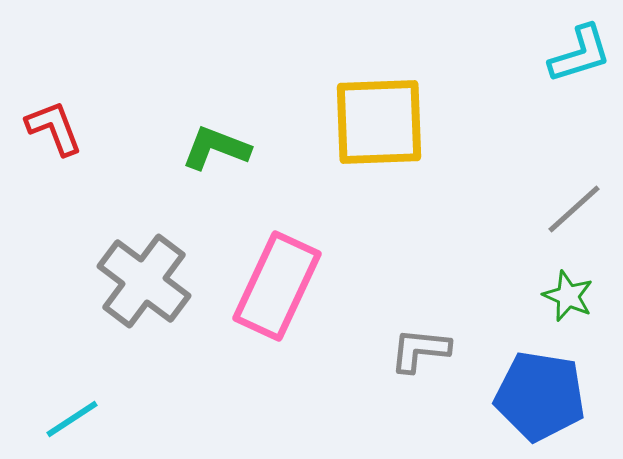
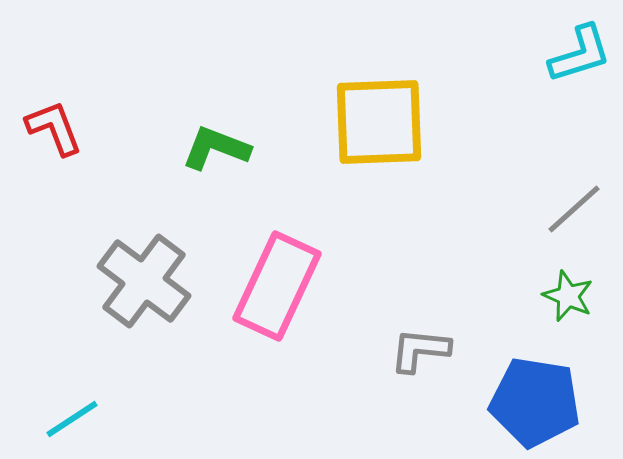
blue pentagon: moved 5 px left, 6 px down
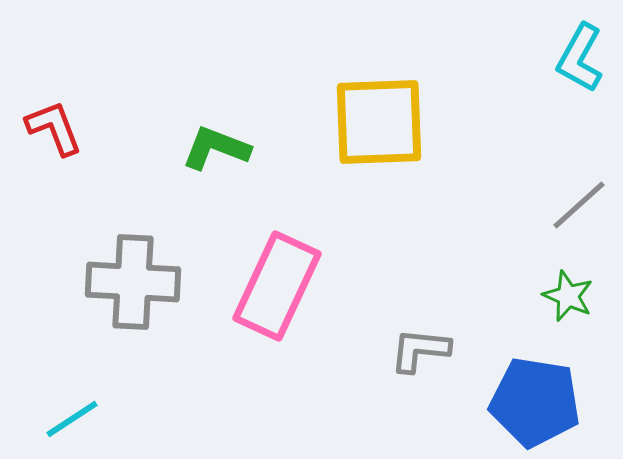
cyan L-shape: moved 4 px down; rotated 136 degrees clockwise
gray line: moved 5 px right, 4 px up
gray cross: moved 11 px left, 1 px down; rotated 34 degrees counterclockwise
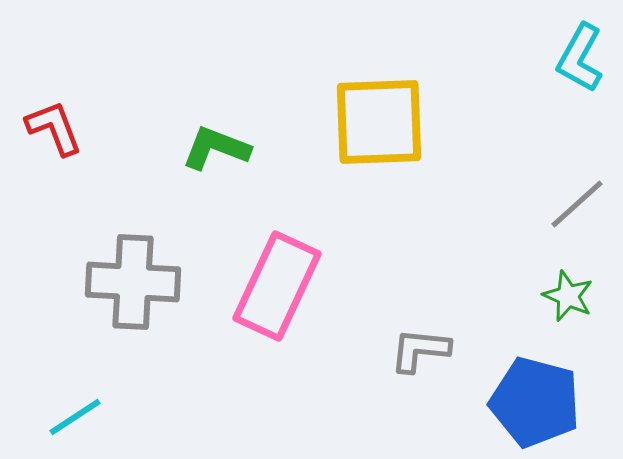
gray line: moved 2 px left, 1 px up
blue pentagon: rotated 6 degrees clockwise
cyan line: moved 3 px right, 2 px up
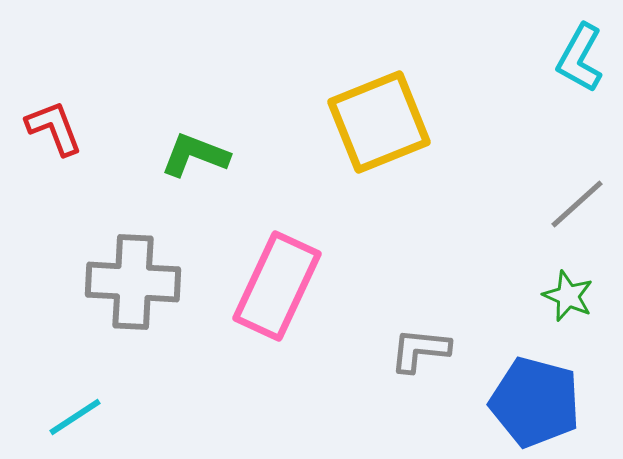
yellow square: rotated 20 degrees counterclockwise
green L-shape: moved 21 px left, 7 px down
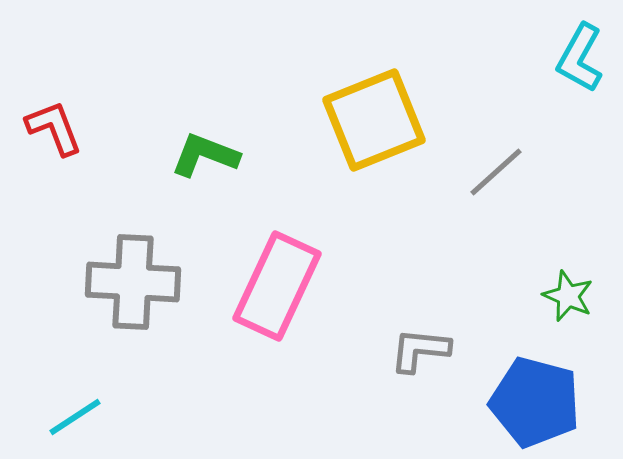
yellow square: moved 5 px left, 2 px up
green L-shape: moved 10 px right
gray line: moved 81 px left, 32 px up
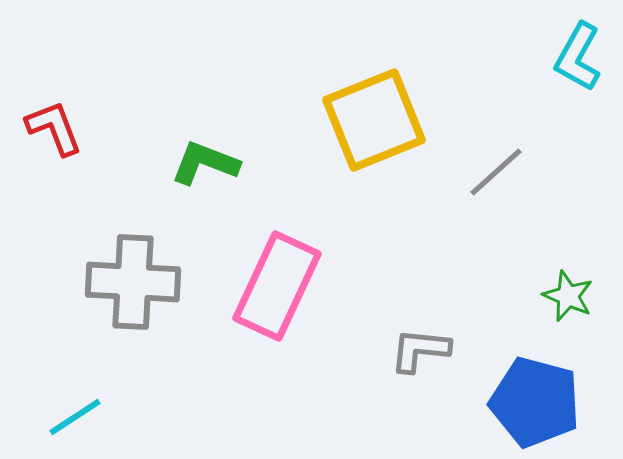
cyan L-shape: moved 2 px left, 1 px up
green L-shape: moved 8 px down
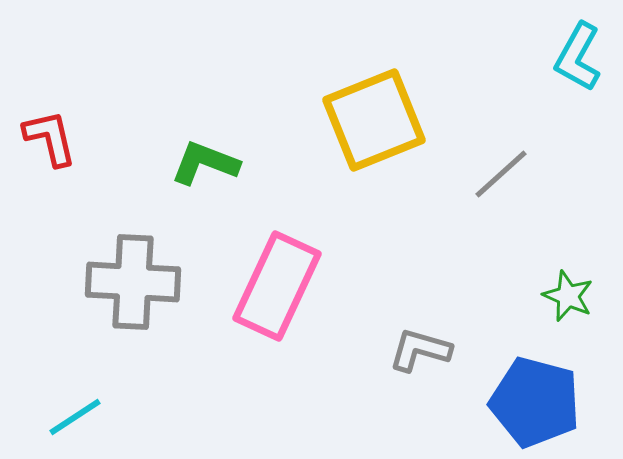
red L-shape: moved 4 px left, 10 px down; rotated 8 degrees clockwise
gray line: moved 5 px right, 2 px down
gray L-shape: rotated 10 degrees clockwise
